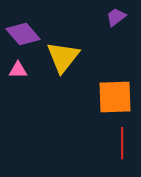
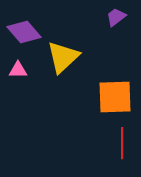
purple diamond: moved 1 px right, 2 px up
yellow triangle: rotated 9 degrees clockwise
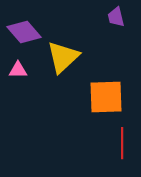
purple trapezoid: rotated 65 degrees counterclockwise
orange square: moved 9 px left
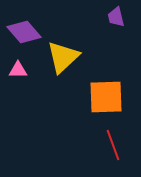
red line: moved 9 px left, 2 px down; rotated 20 degrees counterclockwise
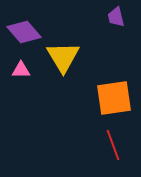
yellow triangle: rotated 18 degrees counterclockwise
pink triangle: moved 3 px right
orange square: moved 8 px right, 1 px down; rotated 6 degrees counterclockwise
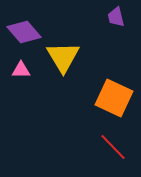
orange square: rotated 33 degrees clockwise
red line: moved 2 px down; rotated 24 degrees counterclockwise
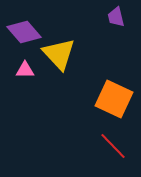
yellow triangle: moved 4 px left, 3 px up; rotated 12 degrees counterclockwise
pink triangle: moved 4 px right
orange square: moved 1 px down
red line: moved 1 px up
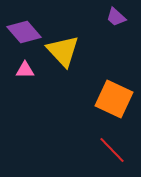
purple trapezoid: rotated 35 degrees counterclockwise
yellow triangle: moved 4 px right, 3 px up
red line: moved 1 px left, 4 px down
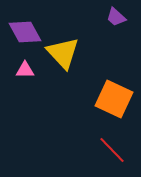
purple diamond: moved 1 px right; rotated 12 degrees clockwise
yellow triangle: moved 2 px down
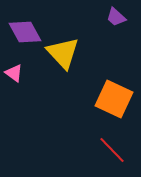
pink triangle: moved 11 px left, 3 px down; rotated 36 degrees clockwise
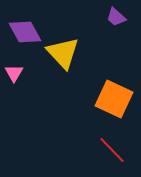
pink triangle: rotated 24 degrees clockwise
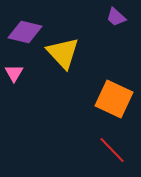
purple diamond: rotated 48 degrees counterclockwise
